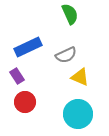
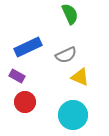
purple rectangle: rotated 28 degrees counterclockwise
cyan circle: moved 5 px left, 1 px down
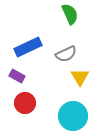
gray semicircle: moved 1 px up
yellow triangle: rotated 36 degrees clockwise
red circle: moved 1 px down
cyan circle: moved 1 px down
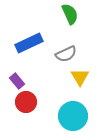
blue rectangle: moved 1 px right, 4 px up
purple rectangle: moved 5 px down; rotated 21 degrees clockwise
red circle: moved 1 px right, 1 px up
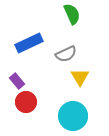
green semicircle: moved 2 px right
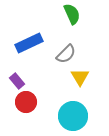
gray semicircle: rotated 20 degrees counterclockwise
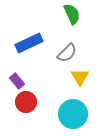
gray semicircle: moved 1 px right, 1 px up
cyan circle: moved 2 px up
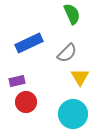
purple rectangle: rotated 63 degrees counterclockwise
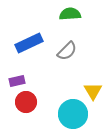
green semicircle: moved 2 px left; rotated 70 degrees counterclockwise
gray semicircle: moved 2 px up
yellow triangle: moved 13 px right, 14 px down
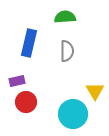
green semicircle: moved 5 px left, 3 px down
blue rectangle: rotated 52 degrees counterclockwise
gray semicircle: rotated 45 degrees counterclockwise
yellow triangle: moved 2 px right
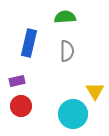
red circle: moved 5 px left, 4 px down
